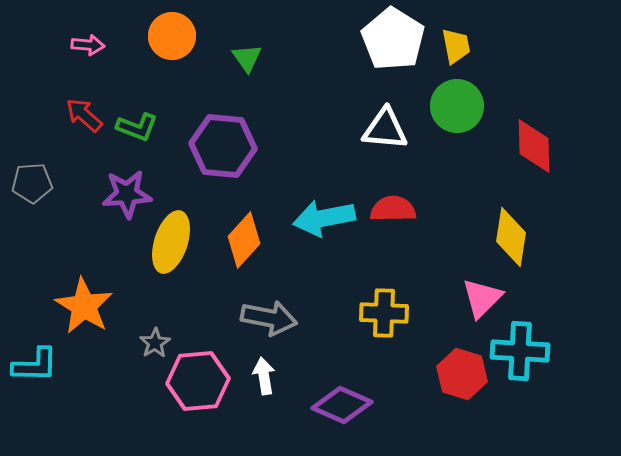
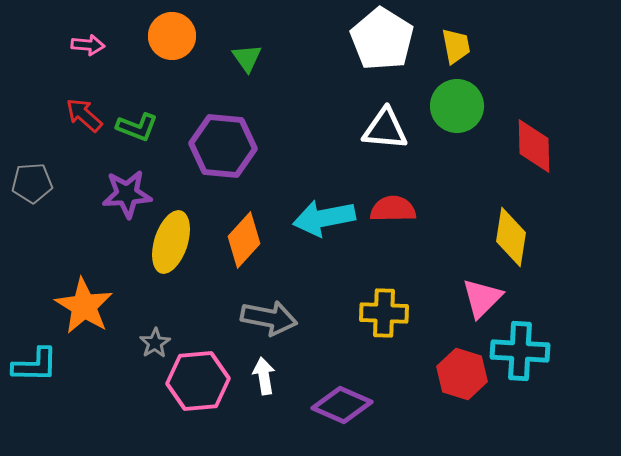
white pentagon: moved 11 px left
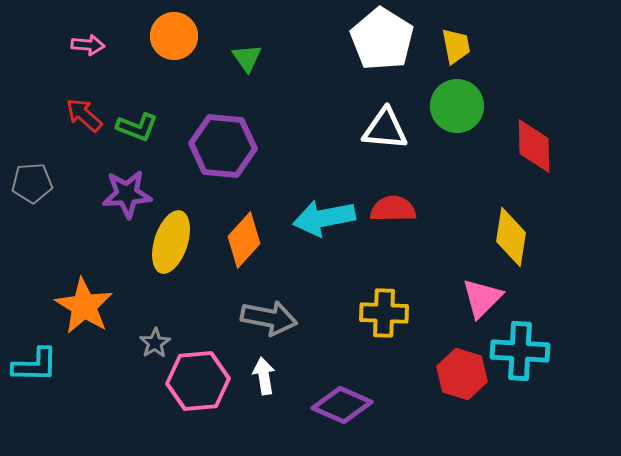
orange circle: moved 2 px right
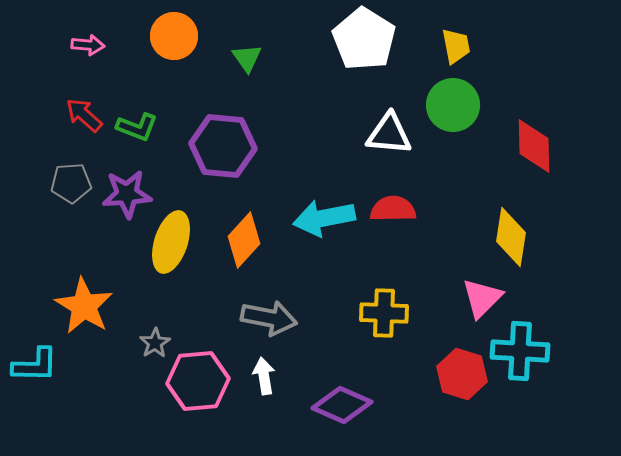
white pentagon: moved 18 px left
green circle: moved 4 px left, 1 px up
white triangle: moved 4 px right, 5 px down
gray pentagon: moved 39 px right
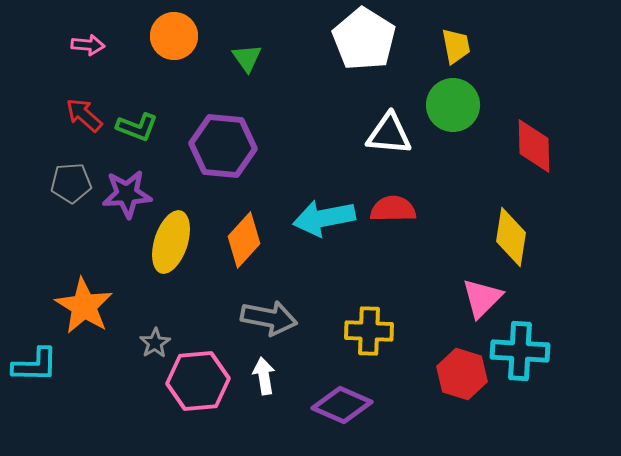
yellow cross: moved 15 px left, 18 px down
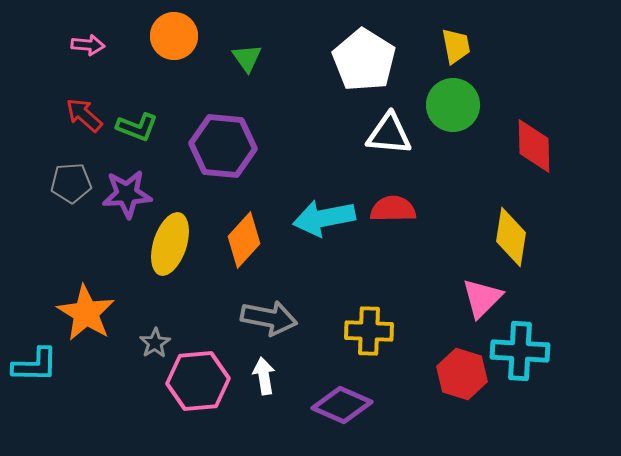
white pentagon: moved 21 px down
yellow ellipse: moved 1 px left, 2 px down
orange star: moved 2 px right, 7 px down
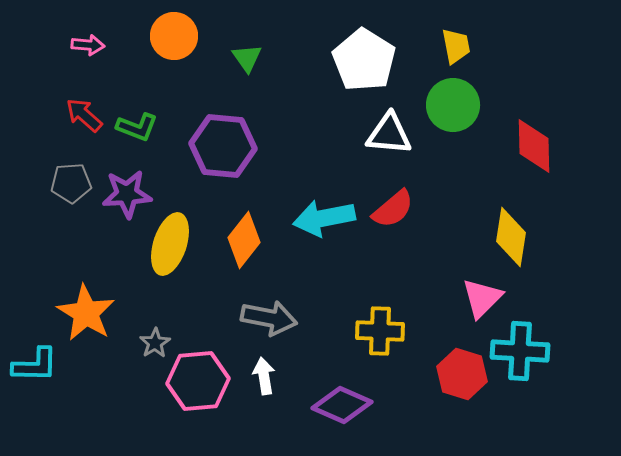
red semicircle: rotated 141 degrees clockwise
orange diamond: rotated 4 degrees counterclockwise
yellow cross: moved 11 px right
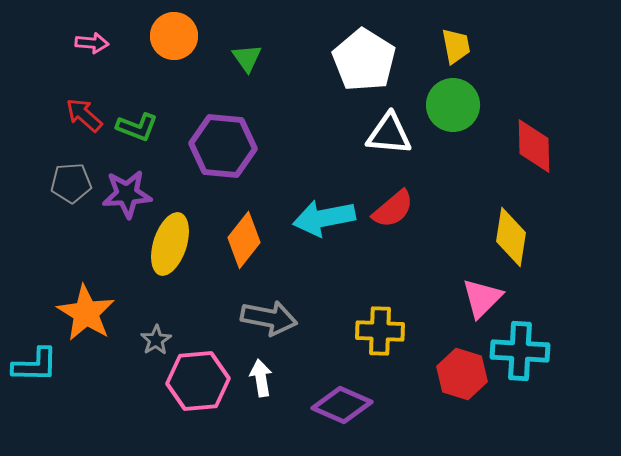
pink arrow: moved 4 px right, 2 px up
gray star: moved 1 px right, 3 px up
white arrow: moved 3 px left, 2 px down
